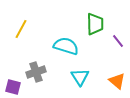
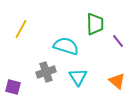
gray cross: moved 10 px right
cyan triangle: moved 2 px left
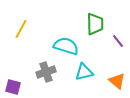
cyan triangle: moved 6 px right, 5 px up; rotated 48 degrees clockwise
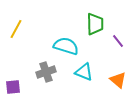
yellow line: moved 5 px left
cyan triangle: rotated 36 degrees clockwise
orange triangle: moved 1 px right, 1 px up
purple square: rotated 21 degrees counterclockwise
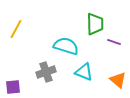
purple line: moved 4 px left, 1 px down; rotated 32 degrees counterclockwise
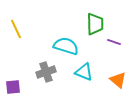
yellow line: rotated 54 degrees counterclockwise
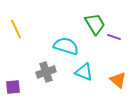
green trapezoid: rotated 30 degrees counterclockwise
purple line: moved 5 px up
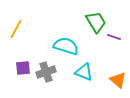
green trapezoid: moved 1 px right, 2 px up
yellow line: rotated 54 degrees clockwise
purple square: moved 10 px right, 19 px up
